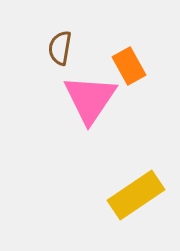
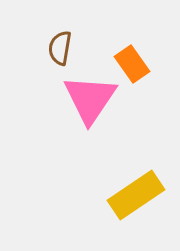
orange rectangle: moved 3 px right, 2 px up; rotated 6 degrees counterclockwise
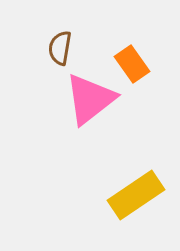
pink triangle: rotated 18 degrees clockwise
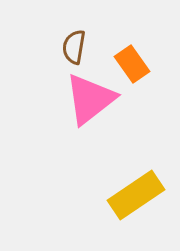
brown semicircle: moved 14 px right, 1 px up
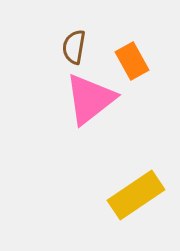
orange rectangle: moved 3 px up; rotated 6 degrees clockwise
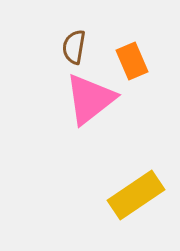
orange rectangle: rotated 6 degrees clockwise
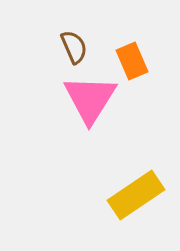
brown semicircle: rotated 148 degrees clockwise
pink triangle: rotated 20 degrees counterclockwise
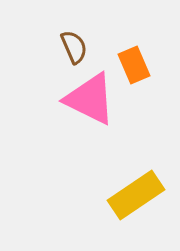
orange rectangle: moved 2 px right, 4 px down
pink triangle: rotated 36 degrees counterclockwise
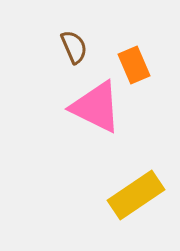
pink triangle: moved 6 px right, 8 px down
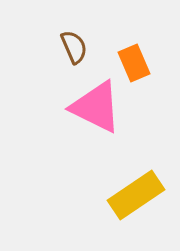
orange rectangle: moved 2 px up
